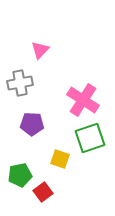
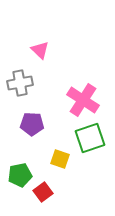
pink triangle: rotated 30 degrees counterclockwise
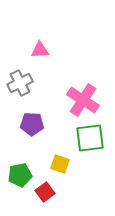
pink triangle: rotated 48 degrees counterclockwise
gray cross: rotated 15 degrees counterclockwise
green square: rotated 12 degrees clockwise
yellow square: moved 5 px down
red square: moved 2 px right
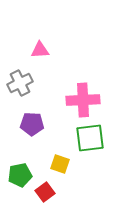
pink cross: rotated 36 degrees counterclockwise
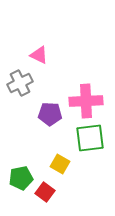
pink triangle: moved 1 px left, 5 px down; rotated 30 degrees clockwise
pink cross: moved 3 px right, 1 px down
purple pentagon: moved 18 px right, 10 px up
yellow square: rotated 12 degrees clockwise
green pentagon: moved 1 px right, 3 px down
red square: rotated 18 degrees counterclockwise
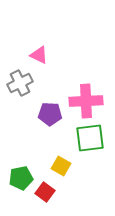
yellow square: moved 1 px right, 2 px down
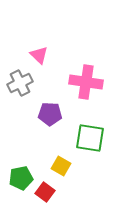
pink triangle: rotated 18 degrees clockwise
pink cross: moved 19 px up; rotated 12 degrees clockwise
green square: rotated 16 degrees clockwise
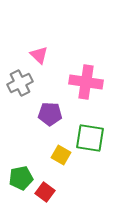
yellow square: moved 11 px up
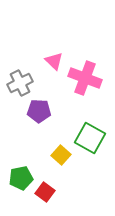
pink triangle: moved 15 px right, 6 px down
pink cross: moved 1 px left, 4 px up; rotated 12 degrees clockwise
purple pentagon: moved 11 px left, 3 px up
green square: rotated 20 degrees clockwise
yellow square: rotated 12 degrees clockwise
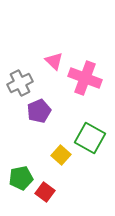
purple pentagon: rotated 25 degrees counterclockwise
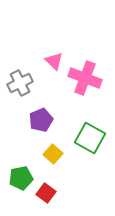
purple pentagon: moved 2 px right, 9 px down
yellow square: moved 8 px left, 1 px up
red square: moved 1 px right, 1 px down
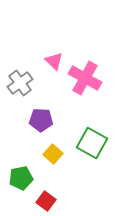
pink cross: rotated 8 degrees clockwise
gray cross: rotated 10 degrees counterclockwise
purple pentagon: rotated 25 degrees clockwise
green square: moved 2 px right, 5 px down
red square: moved 8 px down
